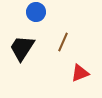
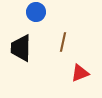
brown line: rotated 12 degrees counterclockwise
black trapezoid: moved 1 px left; rotated 32 degrees counterclockwise
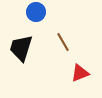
brown line: rotated 42 degrees counterclockwise
black trapezoid: rotated 16 degrees clockwise
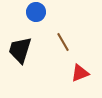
black trapezoid: moved 1 px left, 2 px down
